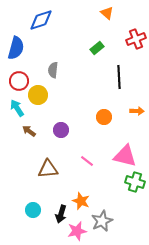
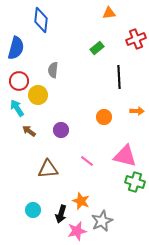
orange triangle: moved 2 px right; rotated 48 degrees counterclockwise
blue diamond: rotated 65 degrees counterclockwise
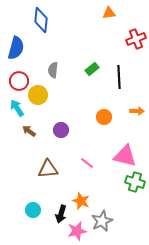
green rectangle: moved 5 px left, 21 px down
pink line: moved 2 px down
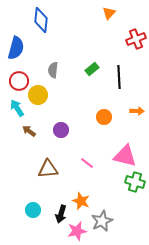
orange triangle: rotated 40 degrees counterclockwise
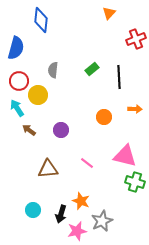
orange arrow: moved 2 px left, 2 px up
brown arrow: moved 1 px up
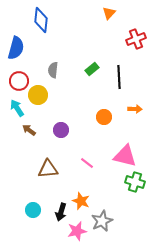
black arrow: moved 2 px up
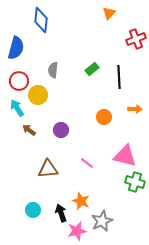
black arrow: moved 1 px down; rotated 144 degrees clockwise
